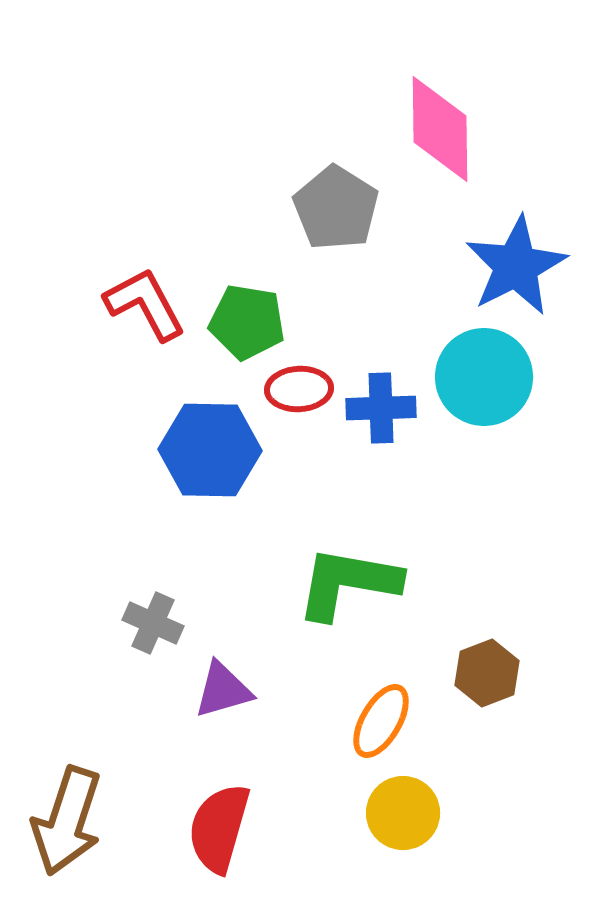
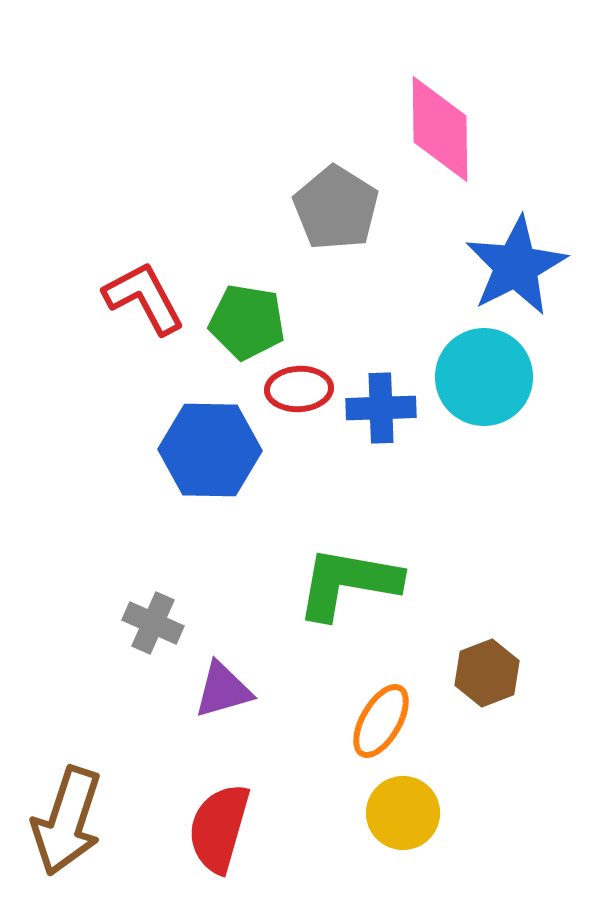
red L-shape: moved 1 px left, 6 px up
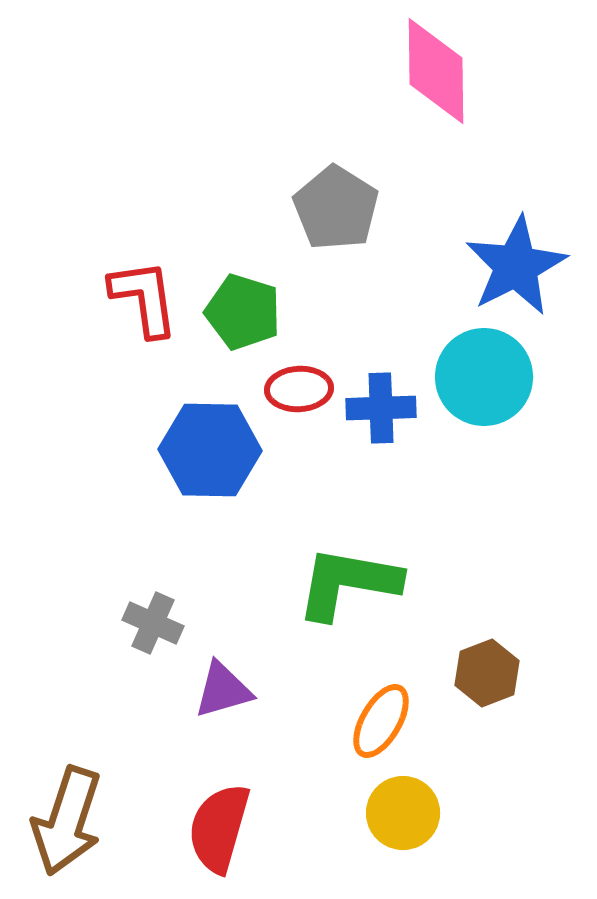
pink diamond: moved 4 px left, 58 px up
red L-shape: rotated 20 degrees clockwise
green pentagon: moved 4 px left, 10 px up; rotated 8 degrees clockwise
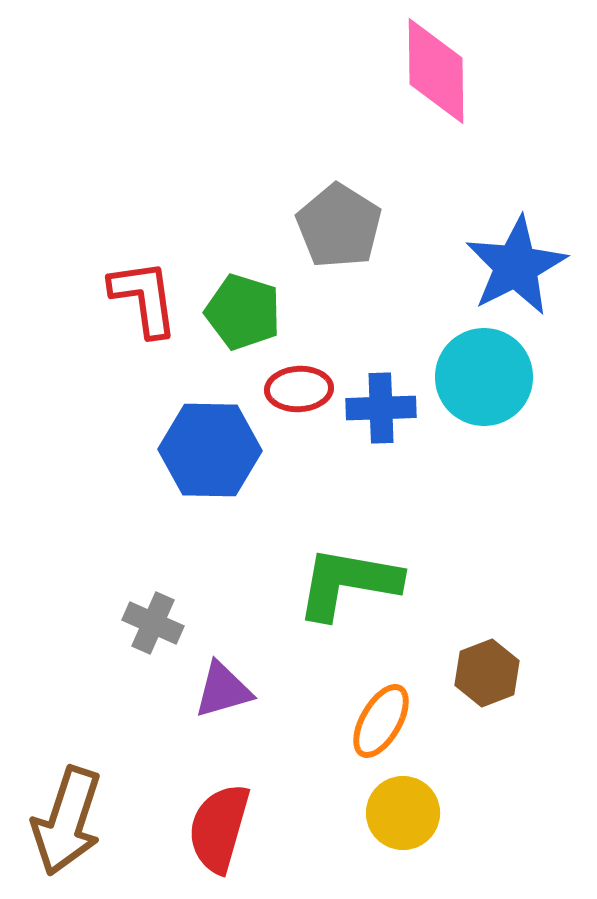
gray pentagon: moved 3 px right, 18 px down
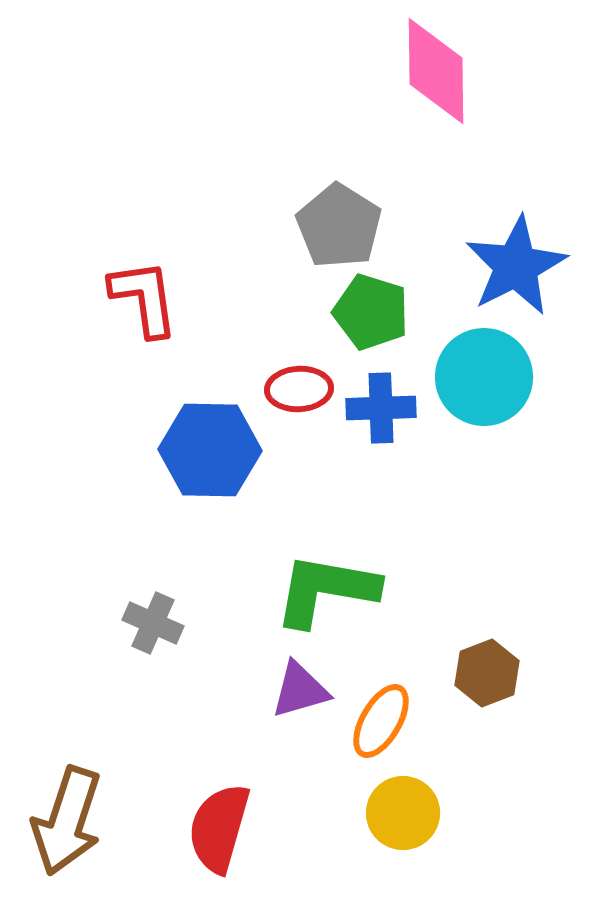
green pentagon: moved 128 px right
green L-shape: moved 22 px left, 7 px down
purple triangle: moved 77 px right
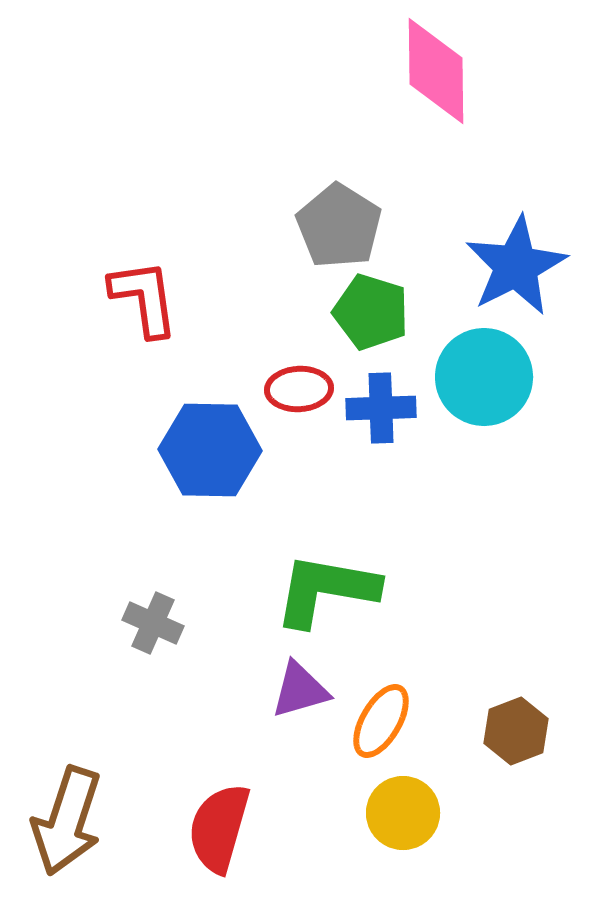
brown hexagon: moved 29 px right, 58 px down
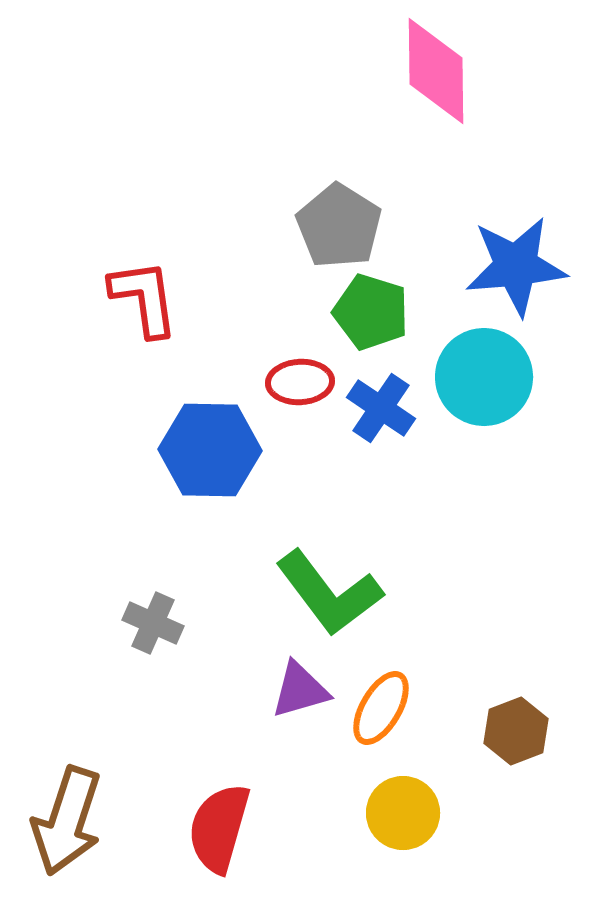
blue star: rotated 22 degrees clockwise
red ellipse: moved 1 px right, 7 px up
blue cross: rotated 36 degrees clockwise
green L-shape: moved 3 px right, 3 px down; rotated 137 degrees counterclockwise
orange ellipse: moved 13 px up
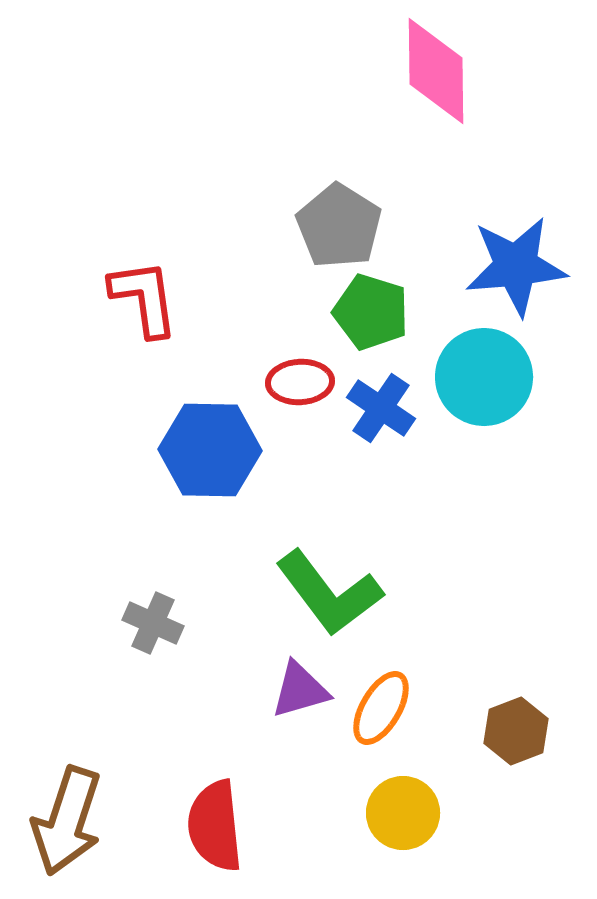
red semicircle: moved 4 px left, 2 px up; rotated 22 degrees counterclockwise
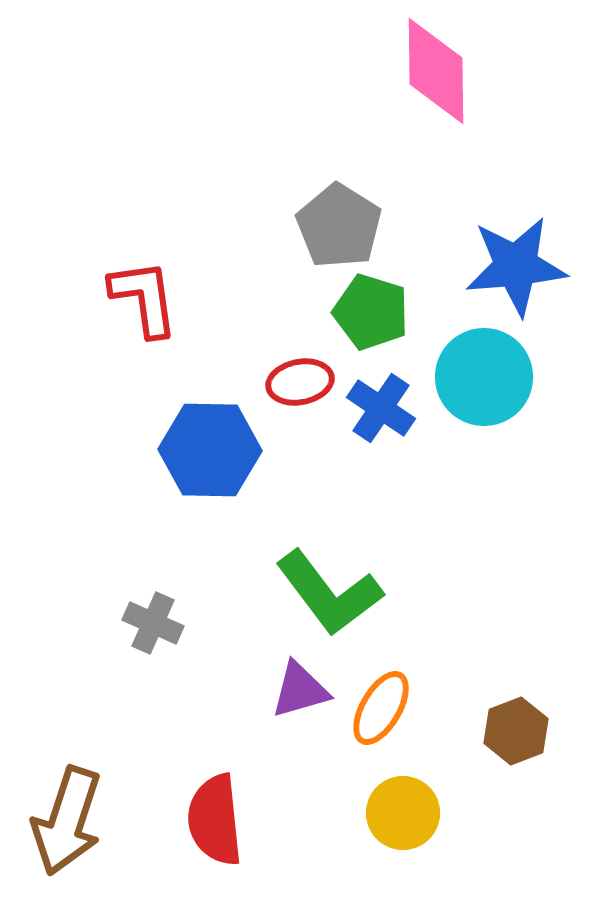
red ellipse: rotated 8 degrees counterclockwise
red semicircle: moved 6 px up
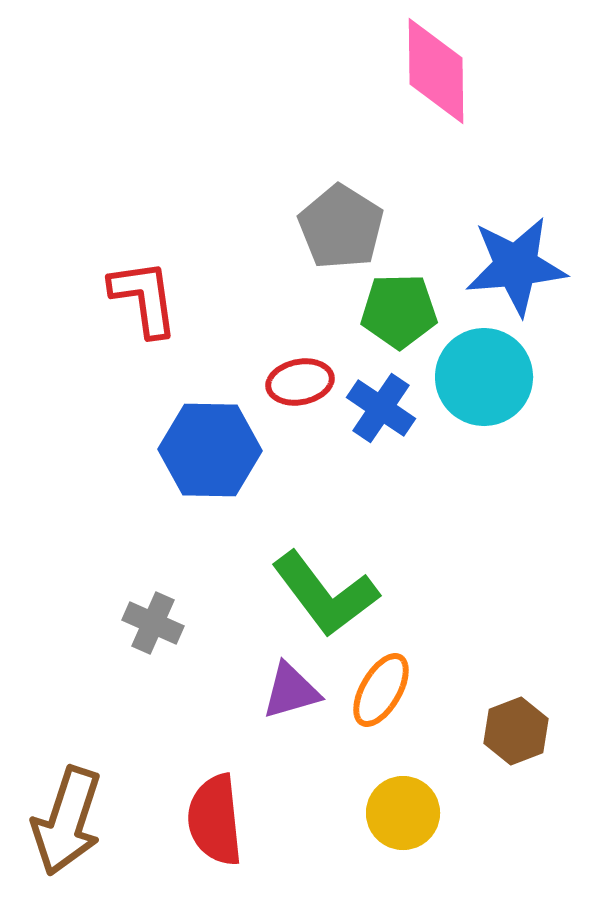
gray pentagon: moved 2 px right, 1 px down
green pentagon: moved 28 px right, 1 px up; rotated 18 degrees counterclockwise
green L-shape: moved 4 px left, 1 px down
purple triangle: moved 9 px left, 1 px down
orange ellipse: moved 18 px up
